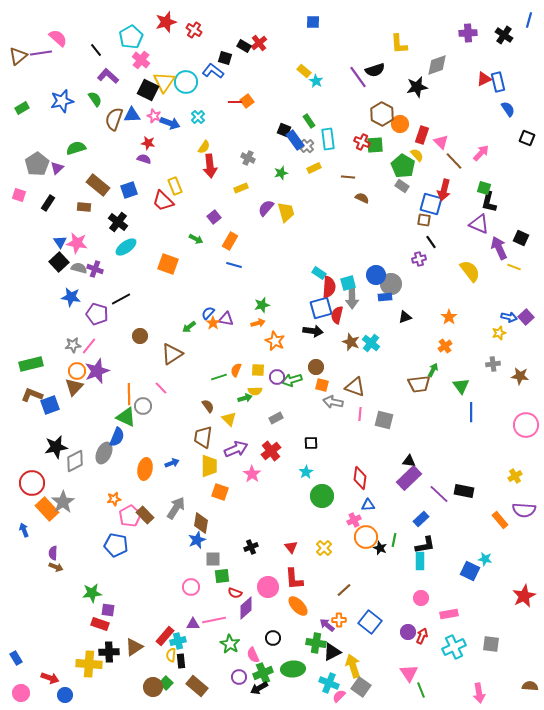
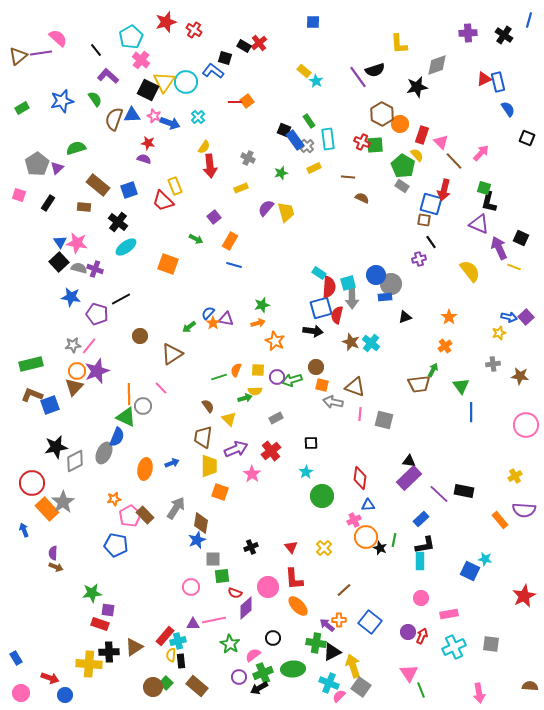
pink semicircle at (253, 655): rotated 77 degrees clockwise
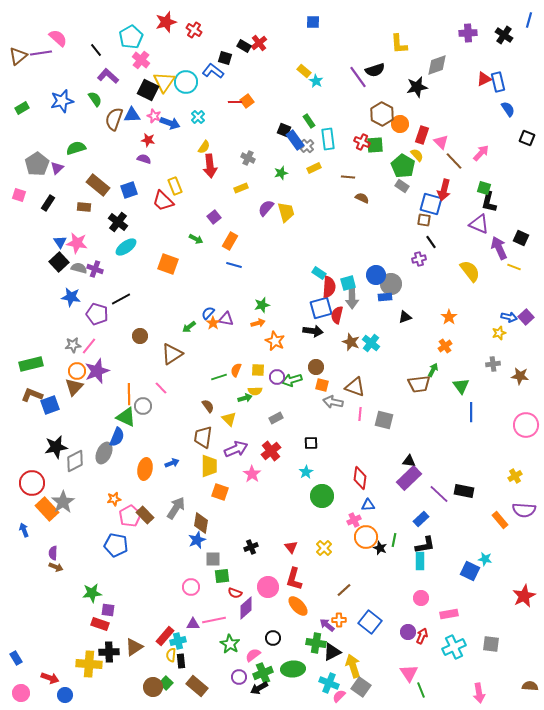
red star at (148, 143): moved 3 px up
red L-shape at (294, 579): rotated 20 degrees clockwise
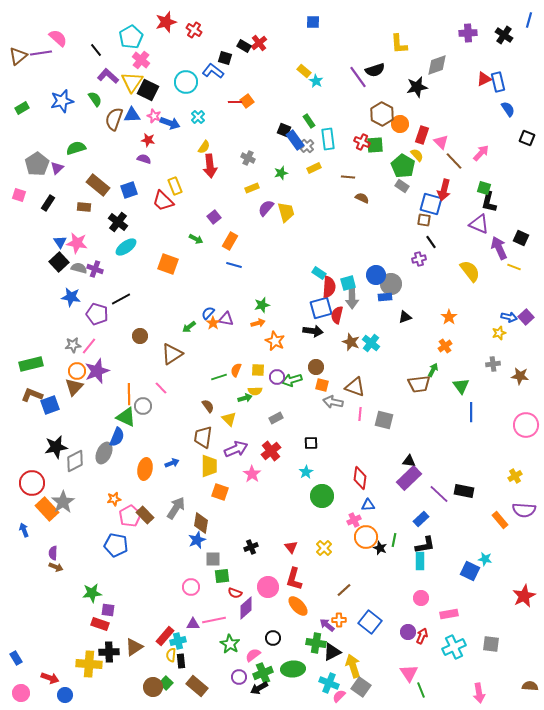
yellow triangle at (164, 82): moved 32 px left
yellow rectangle at (241, 188): moved 11 px right
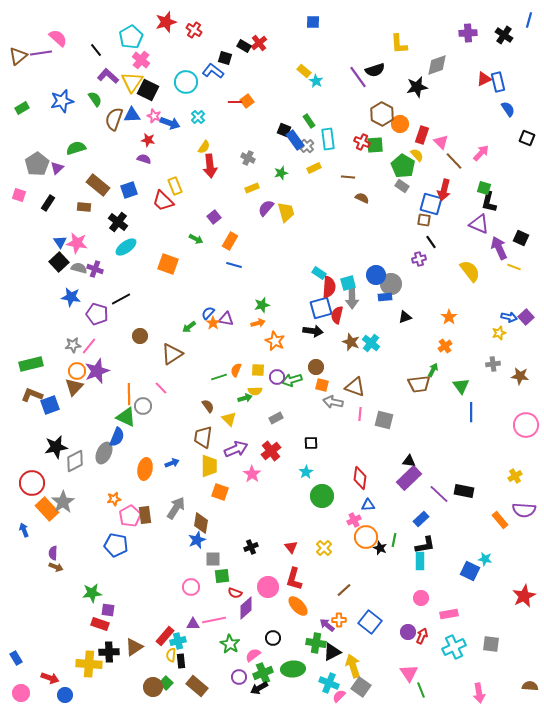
brown rectangle at (145, 515): rotated 36 degrees clockwise
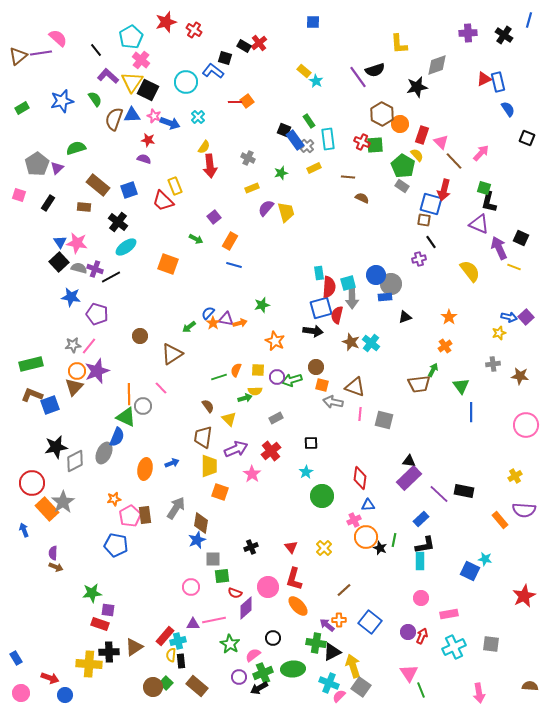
cyan rectangle at (319, 273): rotated 48 degrees clockwise
black line at (121, 299): moved 10 px left, 22 px up
orange arrow at (258, 323): moved 18 px left
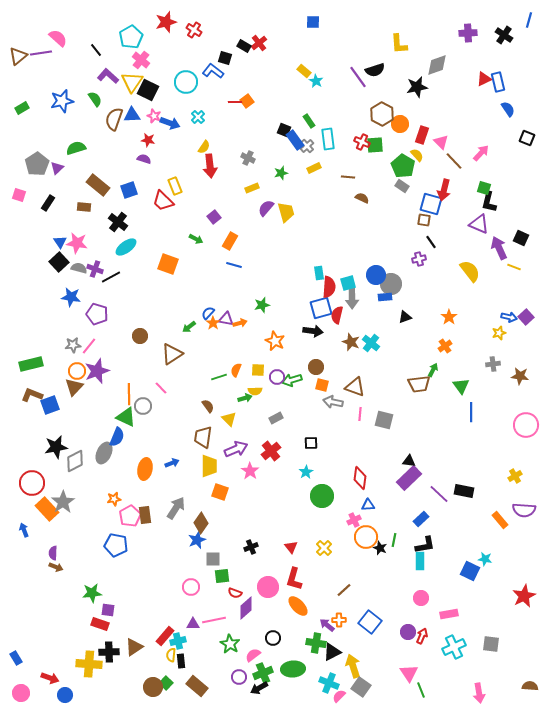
pink star at (252, 474): moved 2 px left, 3 px up
brown diamond at (201, 523): rotated 25 degrees clockwise
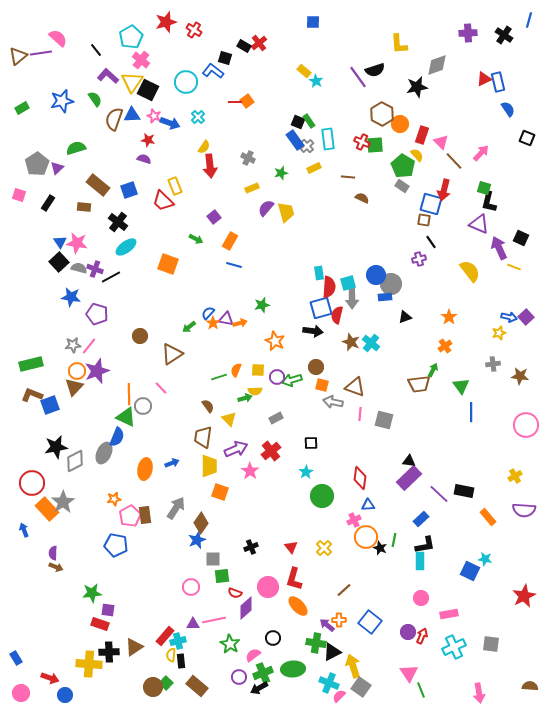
black square at (284, 130): moved 14 px right, 8 px up
orange rectangle at (500, 520): moved 12 px left, 3 px up
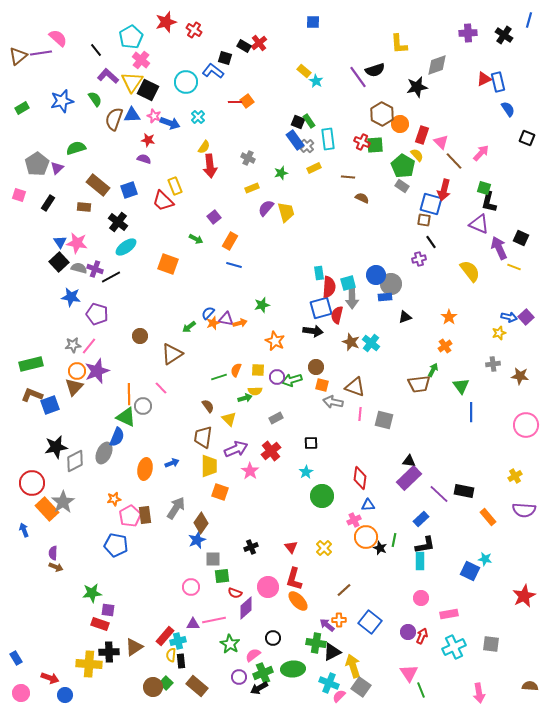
orange star at (213, 323): rotated 16 degrees clockwise
orange ellipse at (298, 606): moved 5 px up
